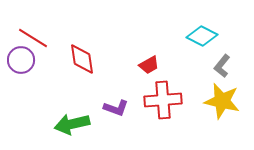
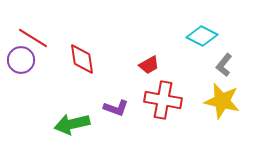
gray L-shape: moved 2 px right, 1 px up
red cross: rotated 15 degrees clockwise
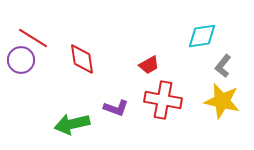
cyan diamond: rotated 36 degrees counterclockwise
gray L-shape: moved 1 px left, 1 px down
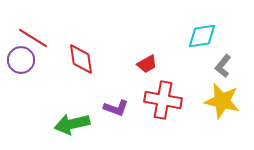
red diamond: moved 1 px left
red trapezoid: moved 2 px left, 1 px up
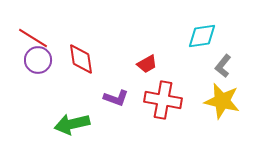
purple circle: moved 17 px right
purple L-shape: moved 10 px up
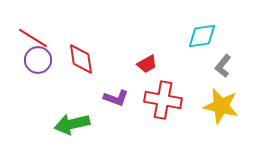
yellow star: moved 1 px left, 5 px down
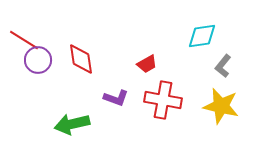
red line: moved 9 px left, 2 px down
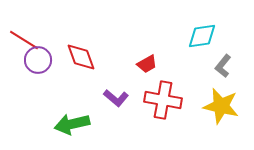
red diamond: moved 2 px up; rotated 12 degrees counterclockwise
purple L-shape: rotated 20 degrees clockwise
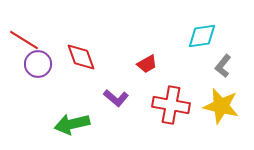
purple circle: moved 4 px down
red cross: moved 8 px right, 5 px down
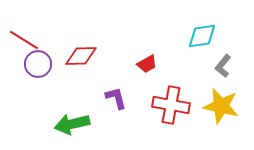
red diamond: moved 1 px up; rotated 72 degrees counterclockwise
purple L-shape: rotated 145 degrees counterclockwise
